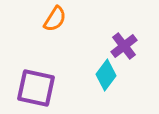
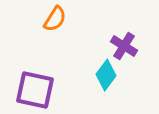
purple cross: rotated 20 degrees counterclockwise
purple square: moved 1 px left, 2 px down
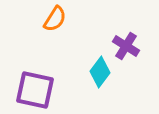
purple cross: moved 2 px right
cyan diamond: moved 6 px left, 3 px up
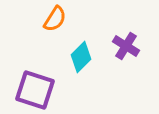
cyan diamond: moved 19 px left, 15 px up; rotated 8 degrees clockwise
purple square: rotated 6 degrees clockwise
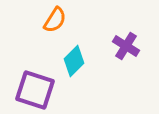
orange semicircle: moved 1 px down
cyan diamond: moved 7 px left, 4 px down
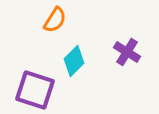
purple cross: moved 1 px right, 6 px down
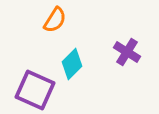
cyan diamond: moved 2 px left, 3 px down
purple square: rotated 6 degrees clockwise
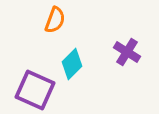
orange semicircle: rotated 12 degrees counterclockwise
